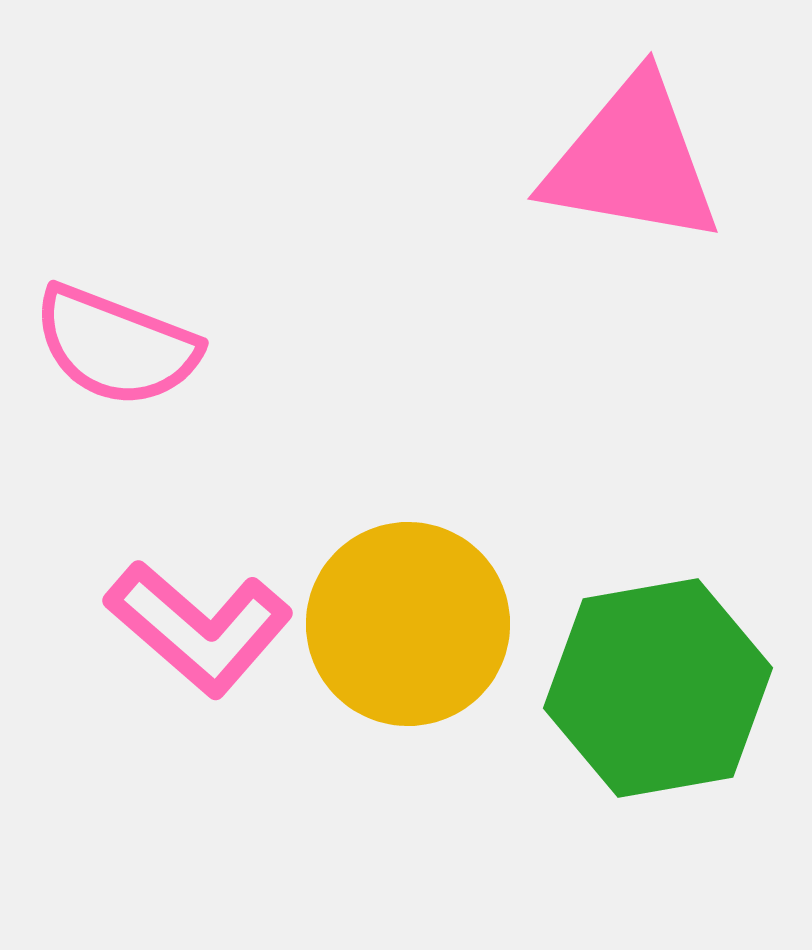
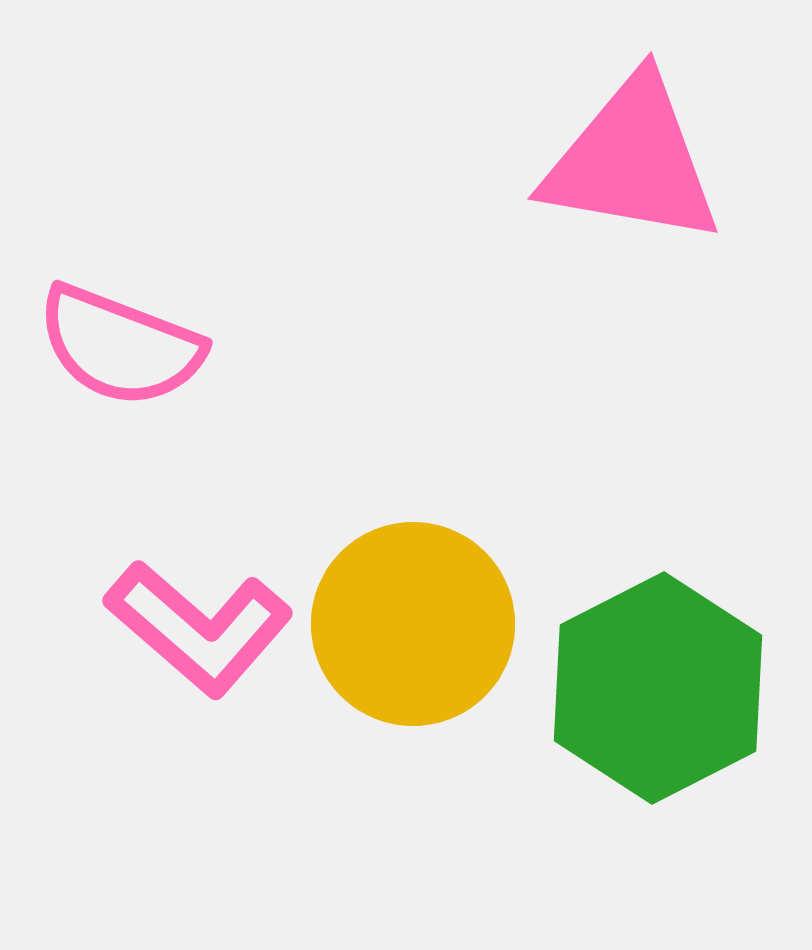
pink semicircle: moved 4 px right
yellow circle: moved 5 px right
green hexagon: rotated 17 degrees counterclockwise
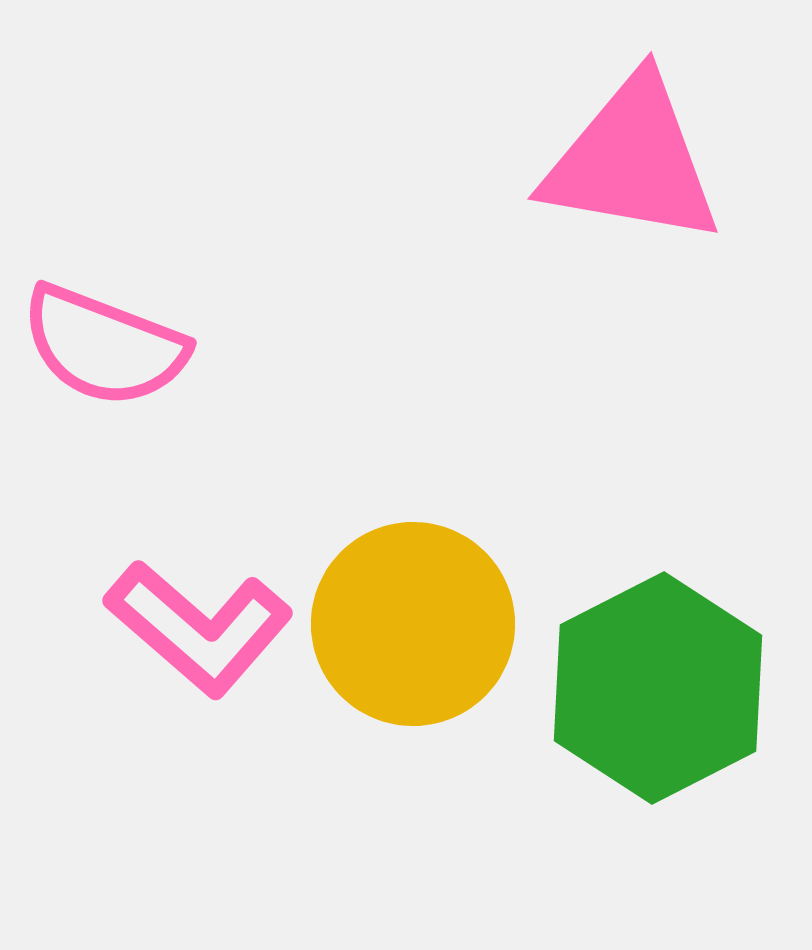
pink semicircle: moved 16 px left
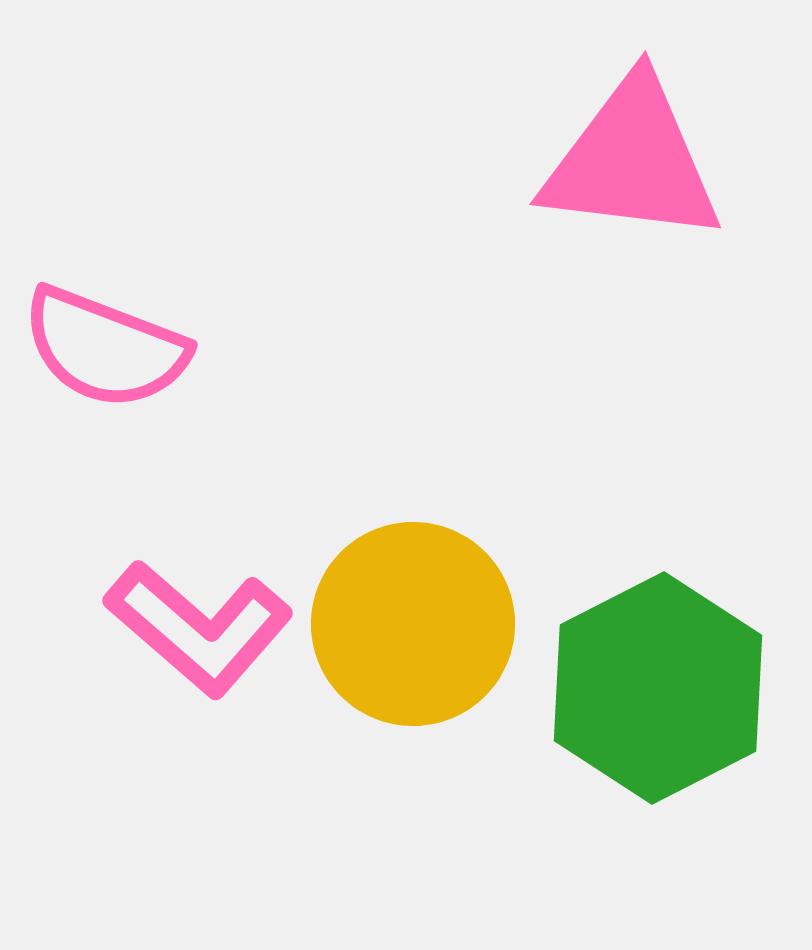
pink triangle: rotated 3 degrees counterclockwise
pink semicircle: moved 1 px right, 2 px down
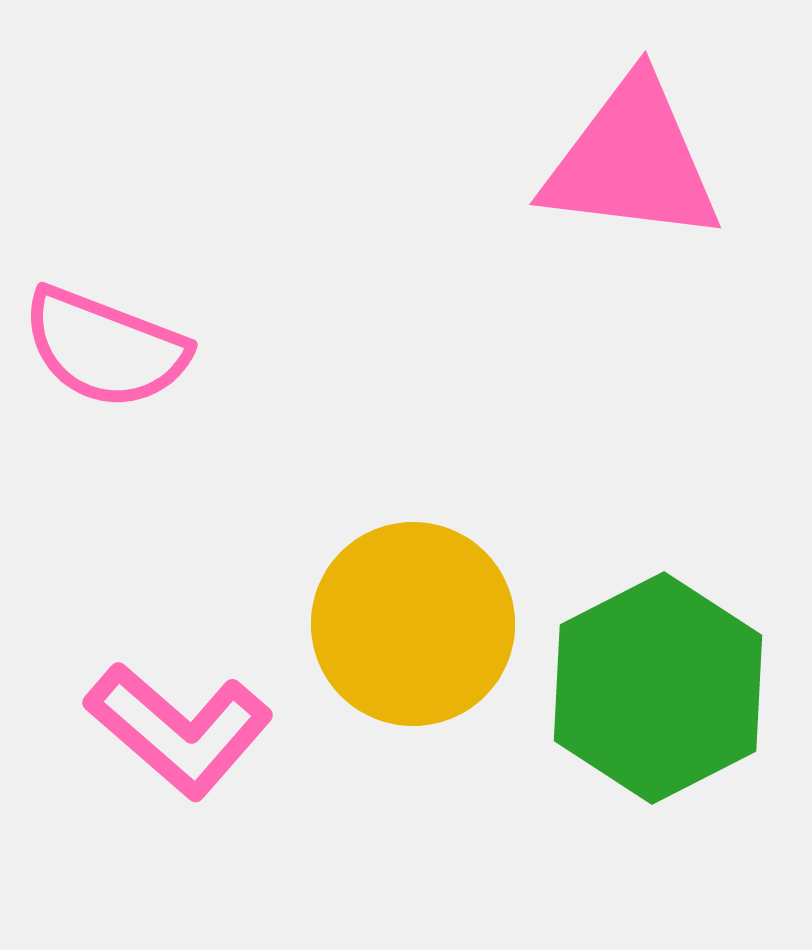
pink L-shape: moved 20 px left, 102 px down
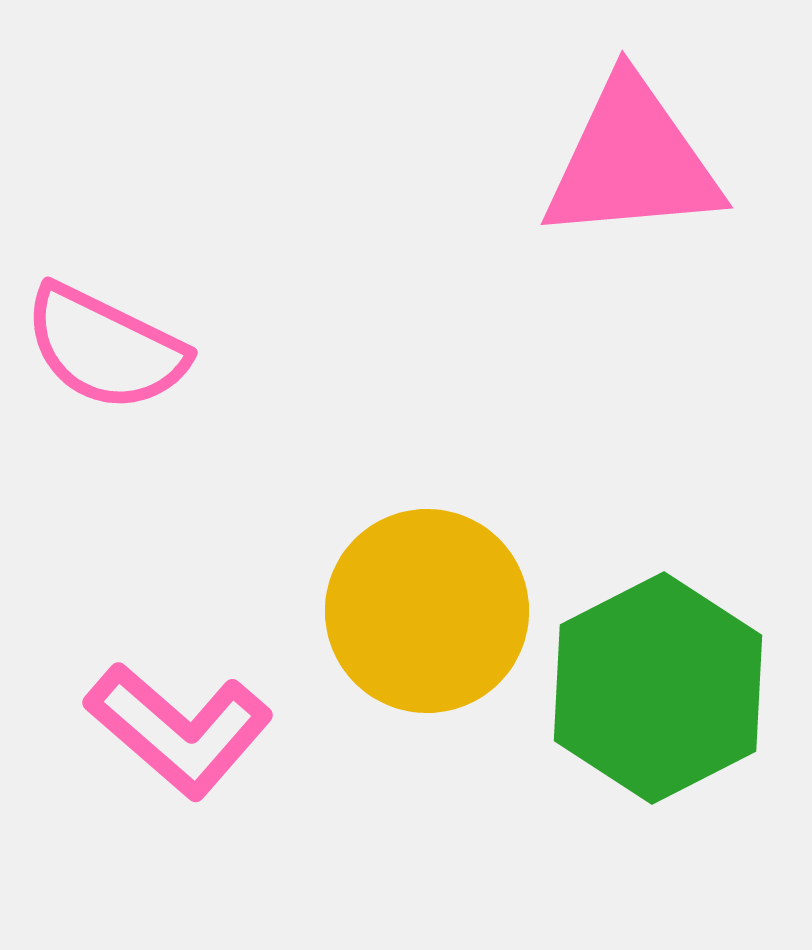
pink triangle: rotated 12 degrees counterclockwise
pink semicircle: rotated 5 degrees clockwise
yellow circle: moved 14 px right, 13 px up
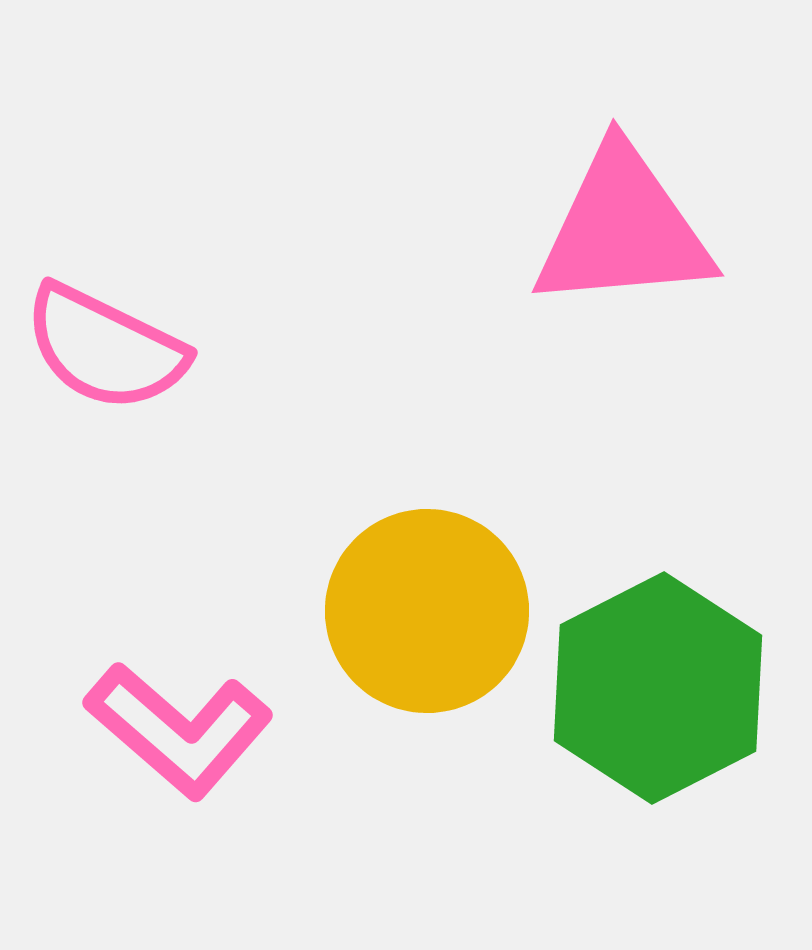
pink triangle: moved 9 px left, 68 px down
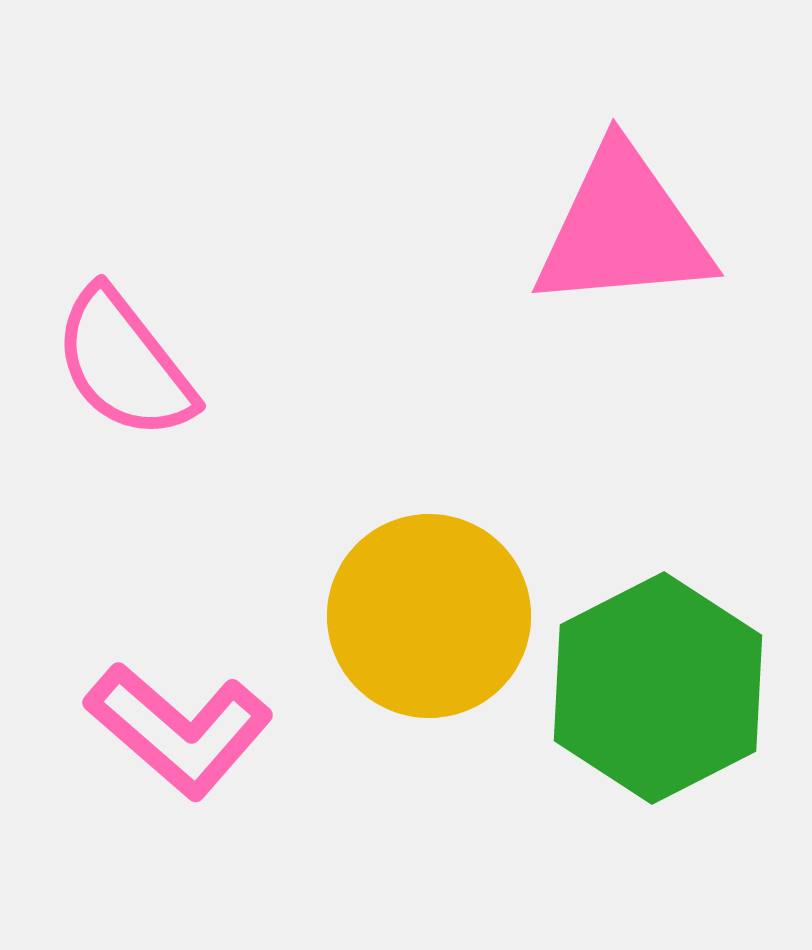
pink semicircle: moved 19 px right, 16 px down; rotated 26 degrees clockwise
yellow circle: moved 2 px right, 5 px down
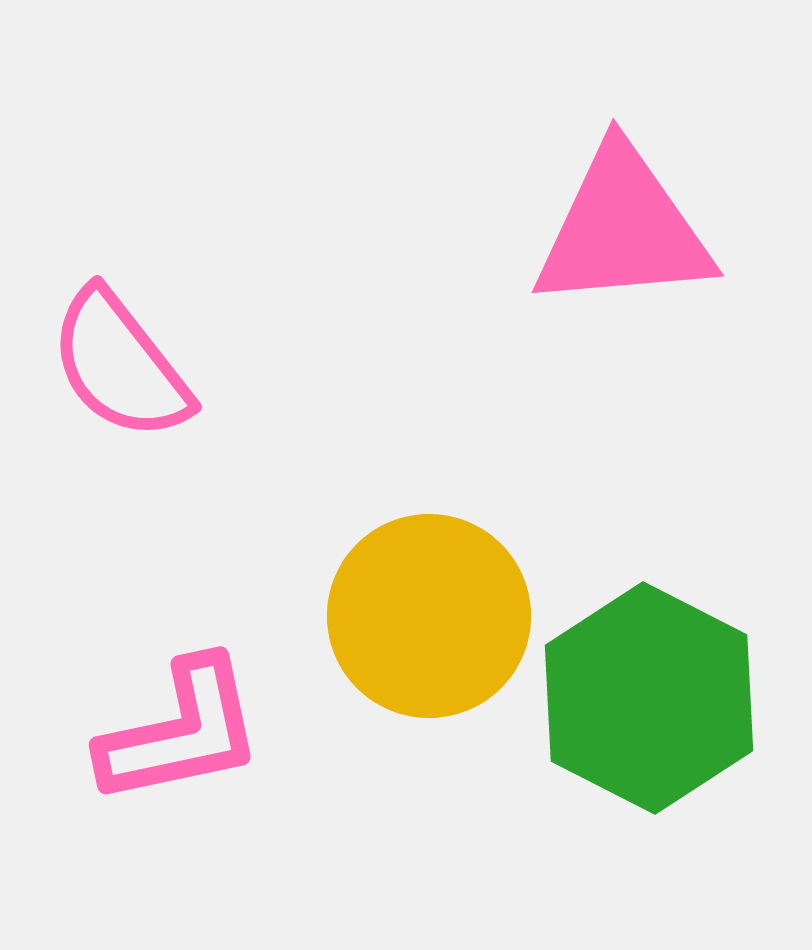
pink semicircle: moved 4 px left, 1 px down
green hexagon: moved 9 px left, 10 px down; rotated 6 degrees counterclockwise
pink L-shape: moved 2 px right, 2 px down; rotated 53 degrees counterclockwise
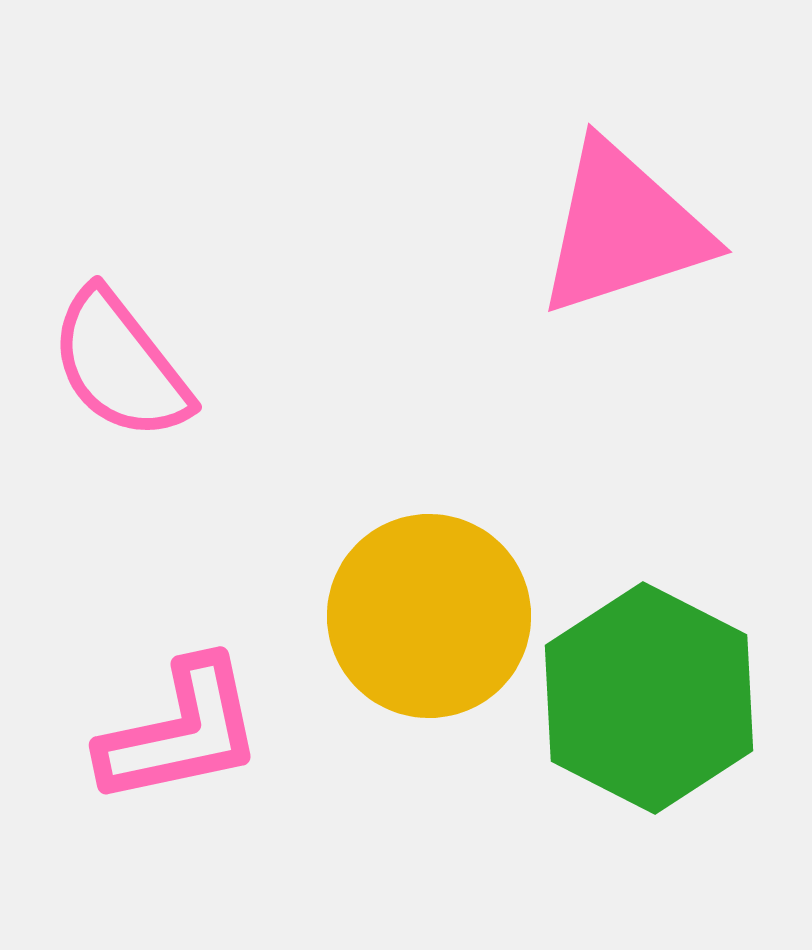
pink triangle: rotated 13 degrees counterclockwise
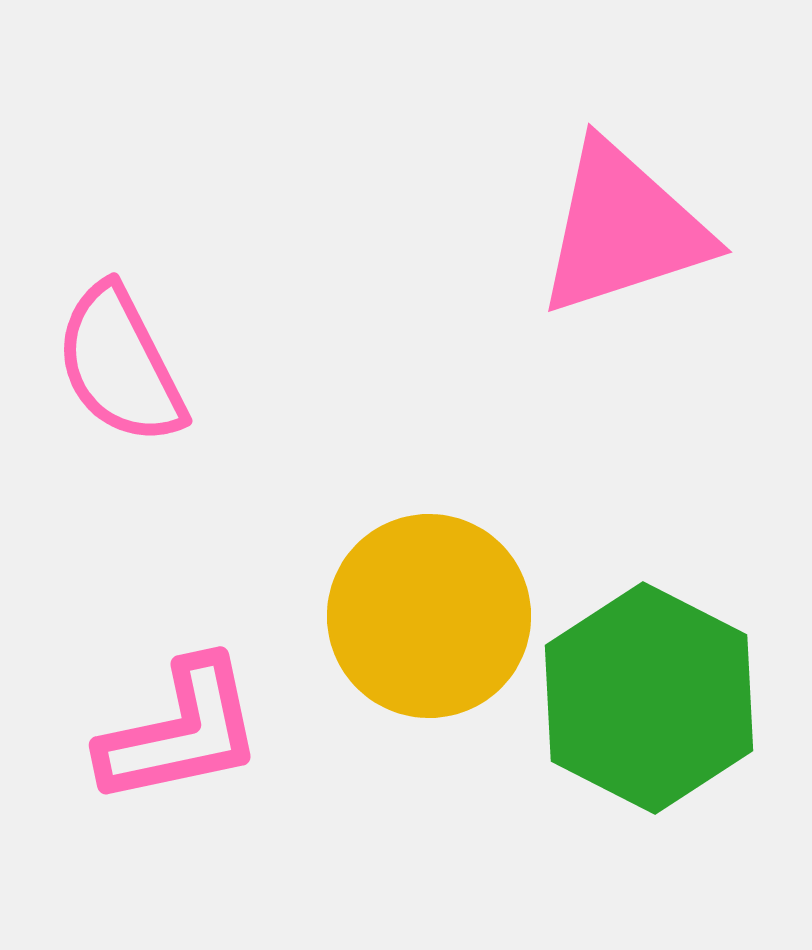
pink semicircle: rotated 11 degrees clockwise
